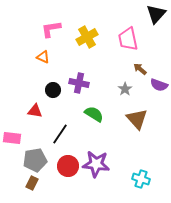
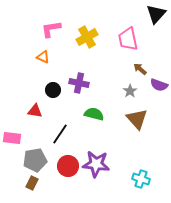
gray star: moved 5 px right, 2 px down
green semicircle: rotated 18 degrees counterclockwise
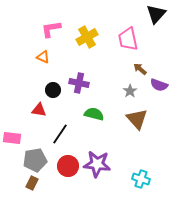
red triangle: moved 4 px right, 1 px up
purple star: moved 1 px right
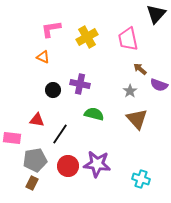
purple cross: moved 1 px right, 1 px down
red triangle: moved 2 px left, 10 px down
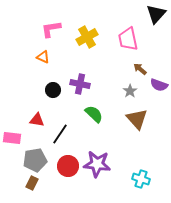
green semicircle: rotated 30 degrees clockwise
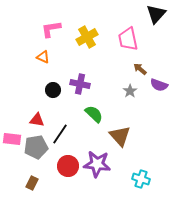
brown triangle: moved 17 px left, 17 px down
pink rectangle: moved 1 px down
gray pentagon: moved 1 px right, 13 px up
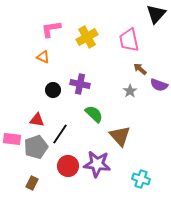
pink trapezoid: moved 1 px right, 1 px down
gray pentagon: rotated 10 degrees counterclockwise
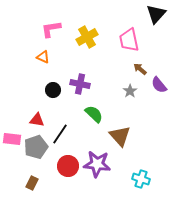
purple semicircle: rotated 30 degrees clockwise
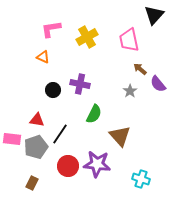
black triangle: moved 2 px left, 1 px down
purple semicircle: moved 1 px left, 1 px up
green semicircle: rotated 72 degrees clockwise
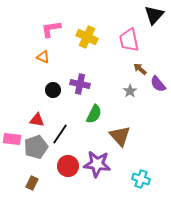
yellow cross: rotated 35 degrees counterclockwise
